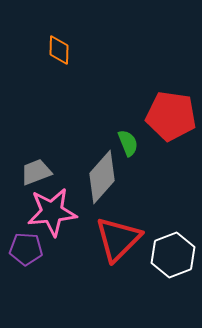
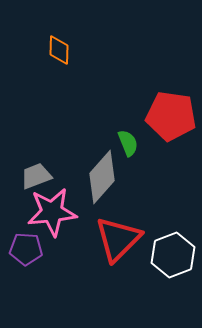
gray trapezoid: moved 4 px down
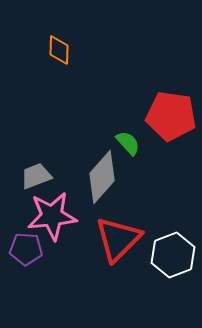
green semicircle: rotated 20 degrees counterclockwise
pink star: moved 4 px down
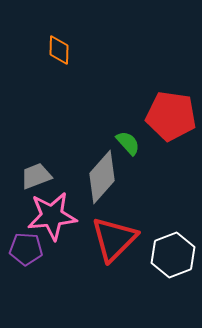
red triangle: moved 4 px left
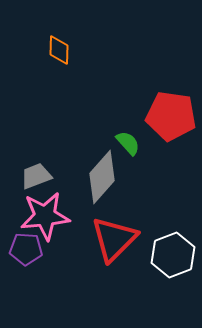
pink star: moved 7 px left
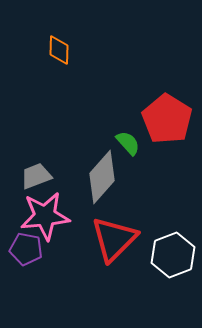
red pentagon: moved 4 px left, 3 px down; rotated 24 degrees clockwise
purple pentagon: rotated 8 degrees clockwise
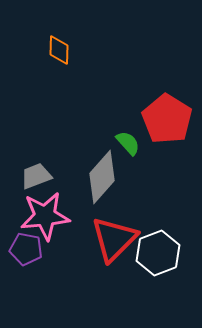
white hexagon: moved 15 px left, 2 px up
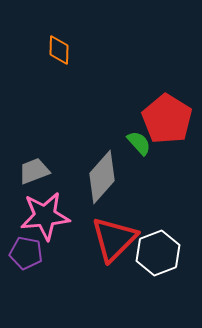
green semicircle: moved 11 px right
gray trapezoid: moved 2 px left, 5 px up
purple pentagon: moved 4 px down
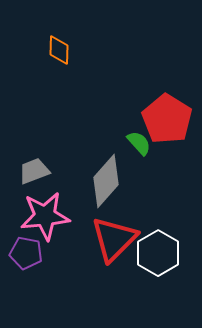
gray diamond: moved 4 px right, 4 px down
white hexagon: rotated 9 degrees counterclockwise
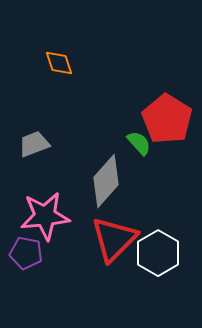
orange diamond: moved 13 px down; rotated 20 degrees counterclockwise
gray trapezoid: moved 27 px up
